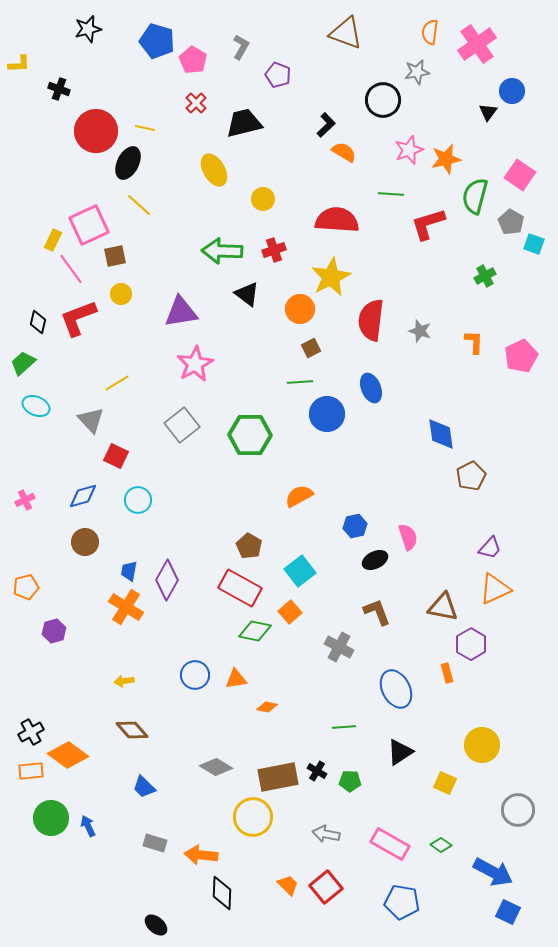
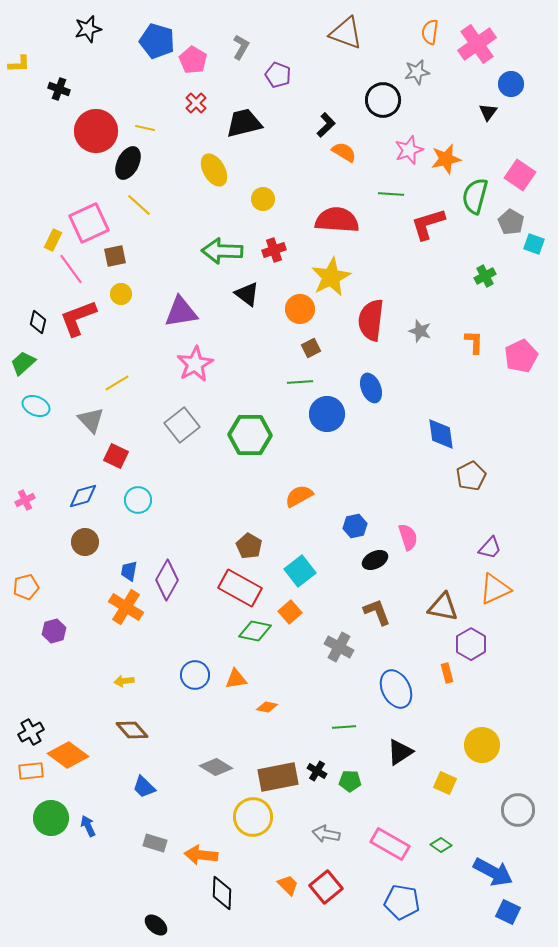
blue circle at (512, 91): moved 1 px left, 7 px up
pink square at (89, 225): moved 2 px up
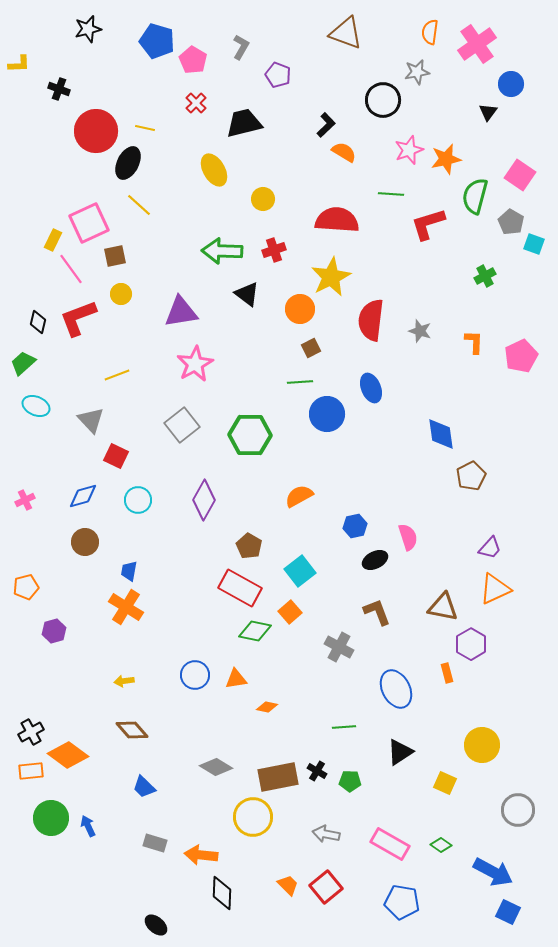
yellow line at (117, 383): moved 8 px up; rotated 10 degrees clockwise
purple diamond at (167, 580): moved 37 px right, 80 px up
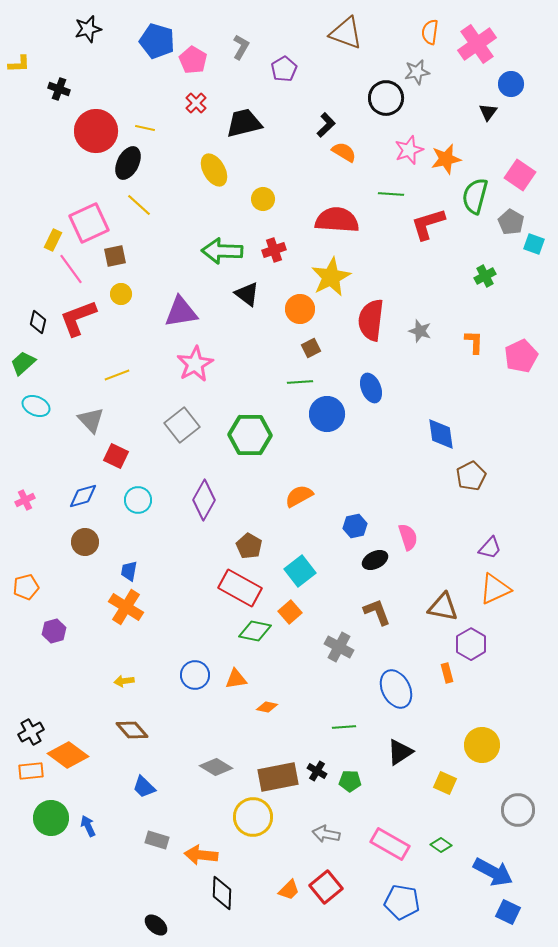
purple pentagon at (278, 75): moved 6 px right, 6 px up; rotated 20 degrees clockwise
black circle at (383, 100): moved 3 px right, 2 px up
gray rectangle at (155, 843): moved 2 px right, 3 px up
orange trapezoid at (288, 885): moved 1 px right, 5 px down; rotated 90 degrees clockwise
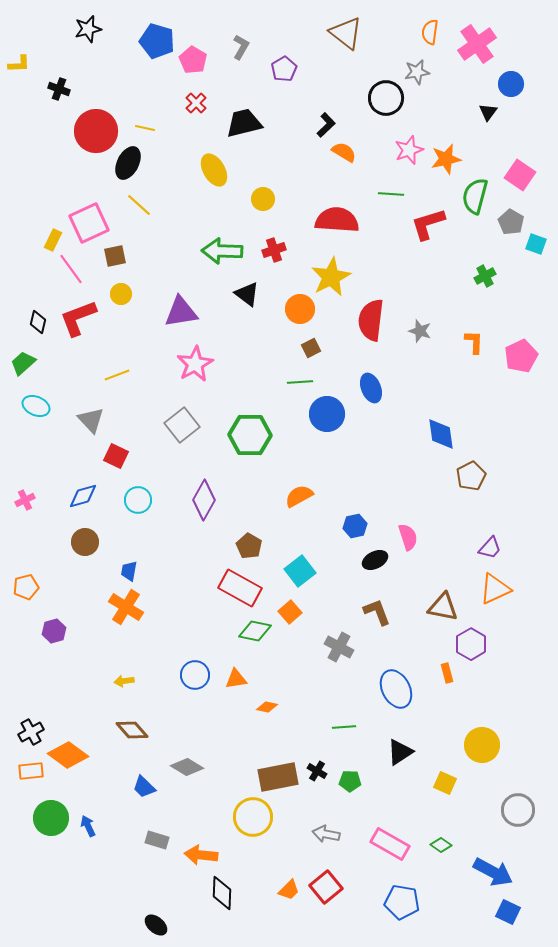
brown triangle at (346, 33): rotated 18 degrees clockwise
cyan square at (534, 244): moved 2 px right
gray diamond at (216, 767): moved 29 px left
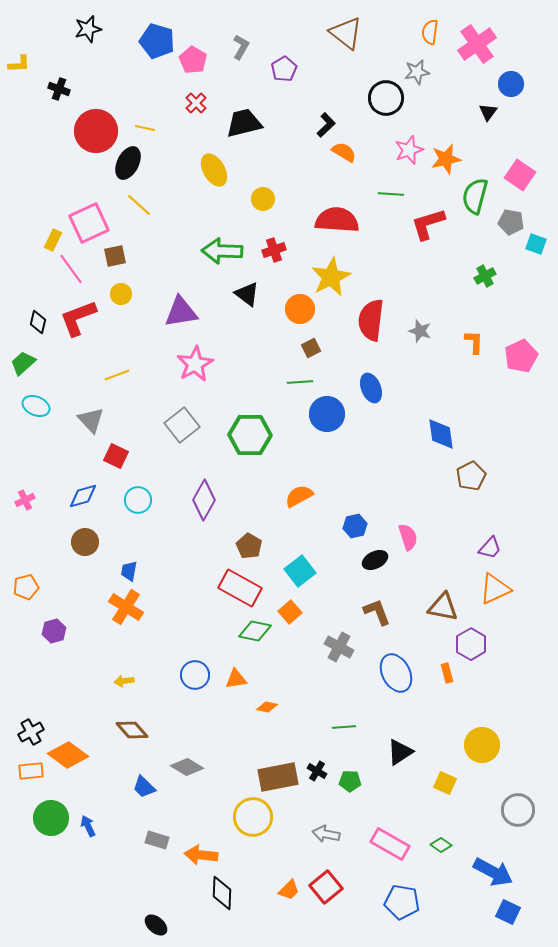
gray pentagon at (511, 222): rotated 20 degrees counterclockwise
blue ellipse at (396, 689): moved 16 px up
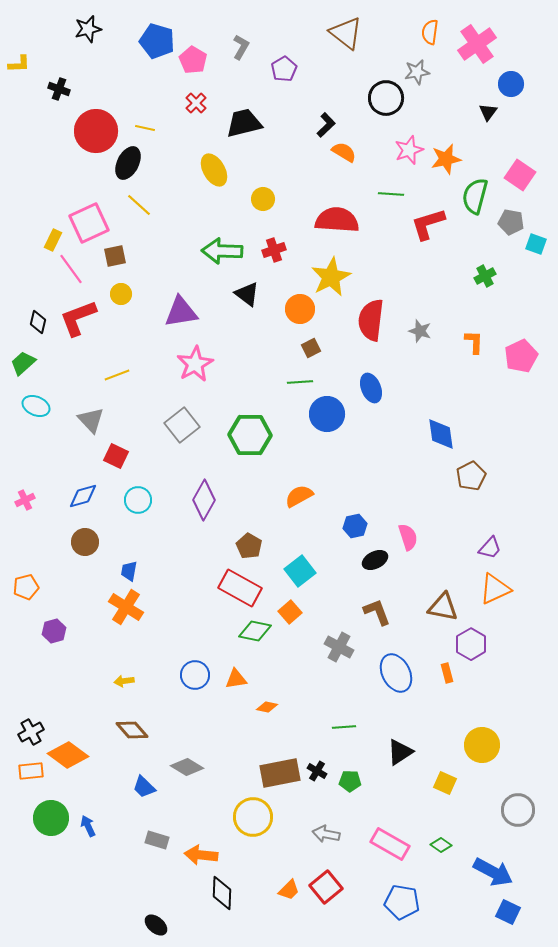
brown rectangle at (278, 777): moved 2 px right, 4 px up
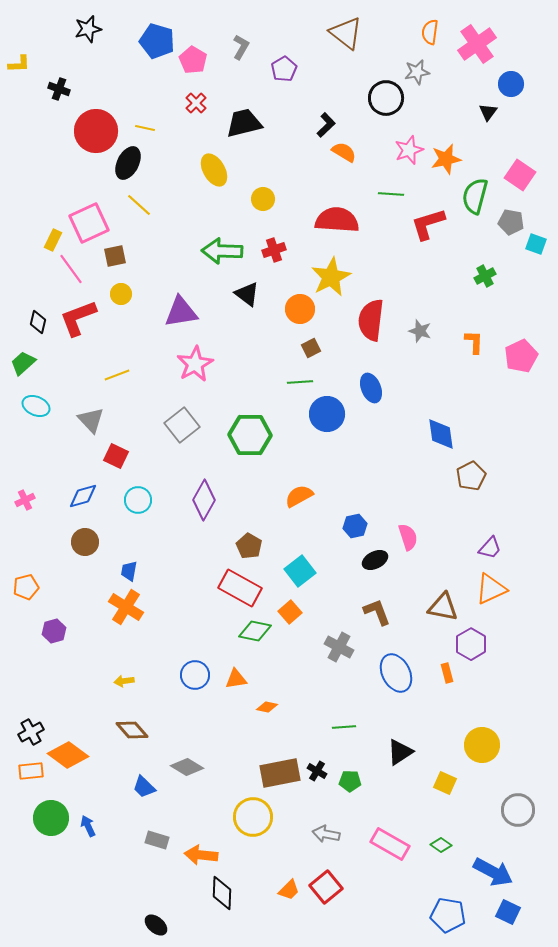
orange triangle at (495, 589): moved 4 px left
blue pentagon at (402, 902): moved 46 px right, 13 px down
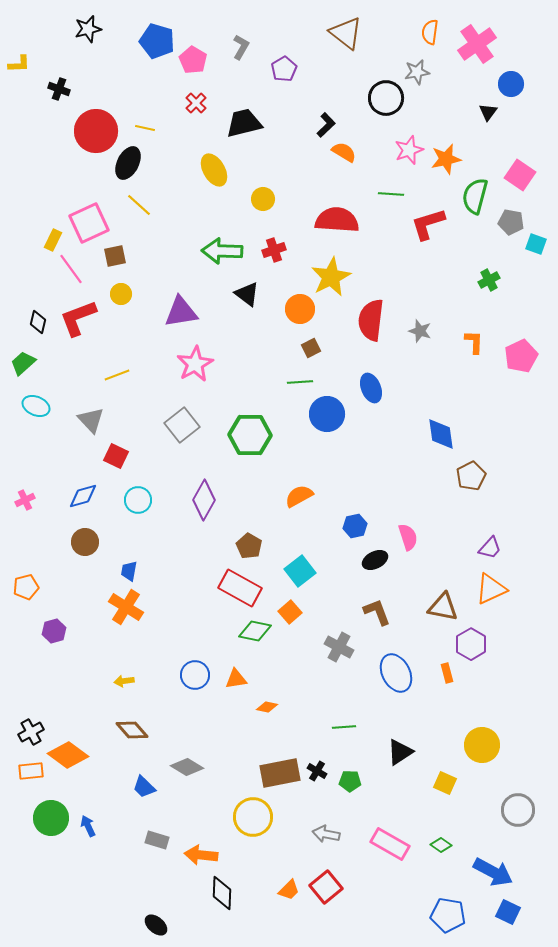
green cross at (485, 276): moved 4 px right, 4 px down
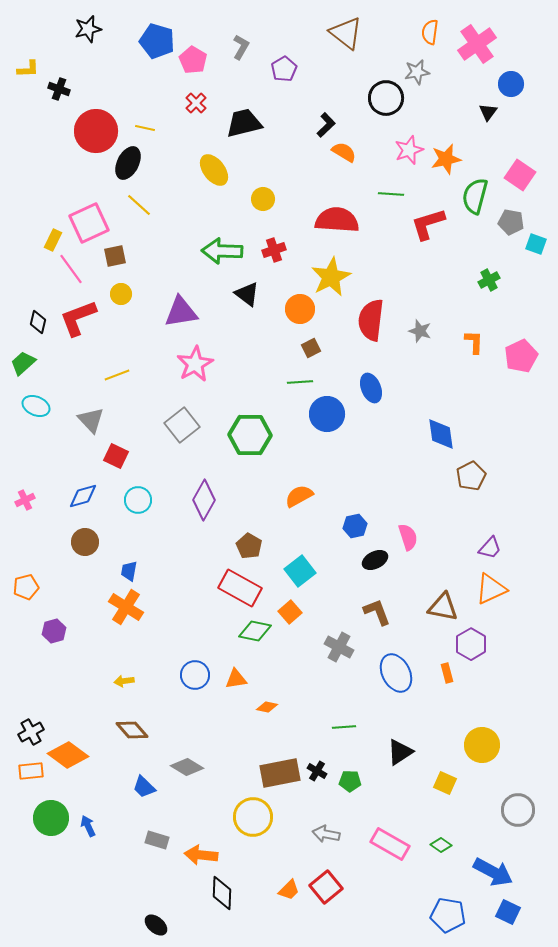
yellow L-shape at (19, 64): moved 9 px right, 5 px down
yellow ellipse at (214, 170): rotated 8 degrees counterclockwise
